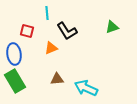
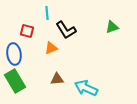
black L-shape: moved 1 px left, 1 px up
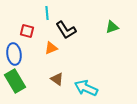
brown triangle: rotated 40 degrees clockwise
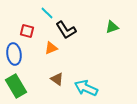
cyan line: rotated 40 degrees counterclockwise
green rectangle: moved 1 px right, 5 px down
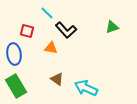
black L-shape: rotated 10 degrees counterclockwise
orange triangle: rotated 32 degrees clockwise
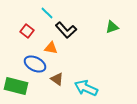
red square: rotated 24 degrees clockwise
blue ellipse: moved 21 px right, 10 px down; rotated 55 degrees counterclockwise
green rectangle: rotated 45 degrees counterclockwise
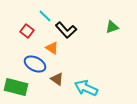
cyan line: moved 2 px left, 3 px down
orange triangle: moved 1 px right; rotated 24 degrees clockwise
green rectangle: moved 1 px down
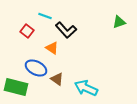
cyan line: rotated 24 degrees counterclockwise
green triangle: moved 7 px right, 5 px up
blue ellipse: moved 1 px right, 4 px down
